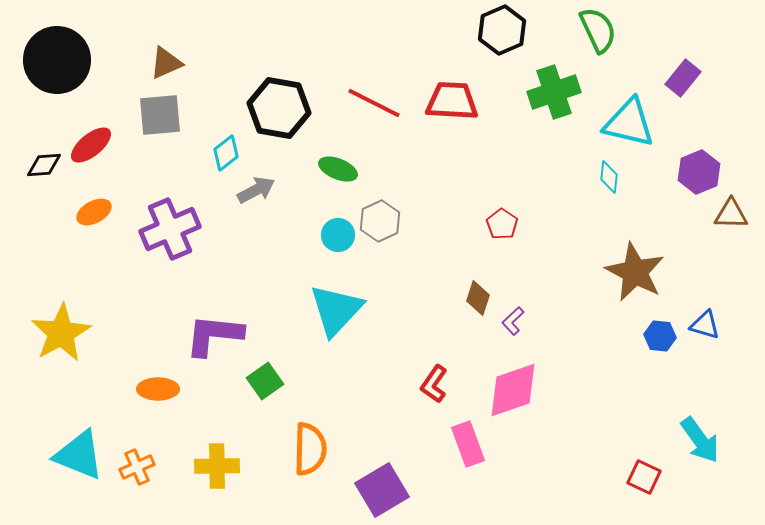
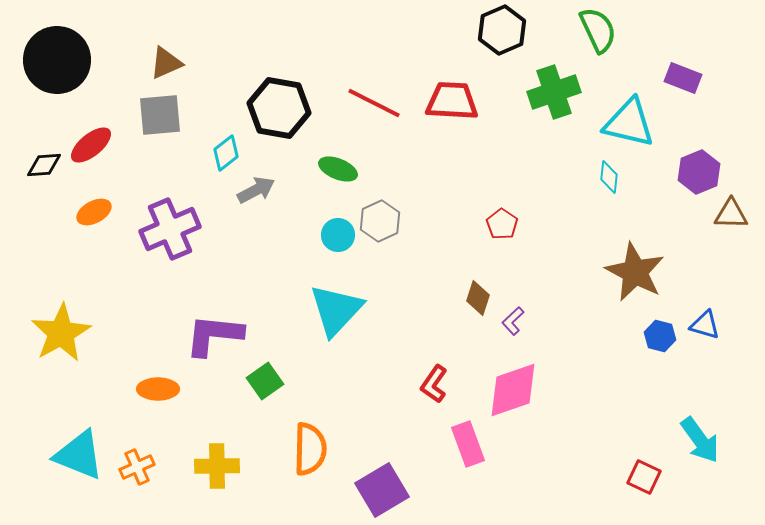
purple rectangle at (683, 78): rotated 72 degrees clockwise
blue hexagon at (660, 336): rotated 8 degrees clockwise
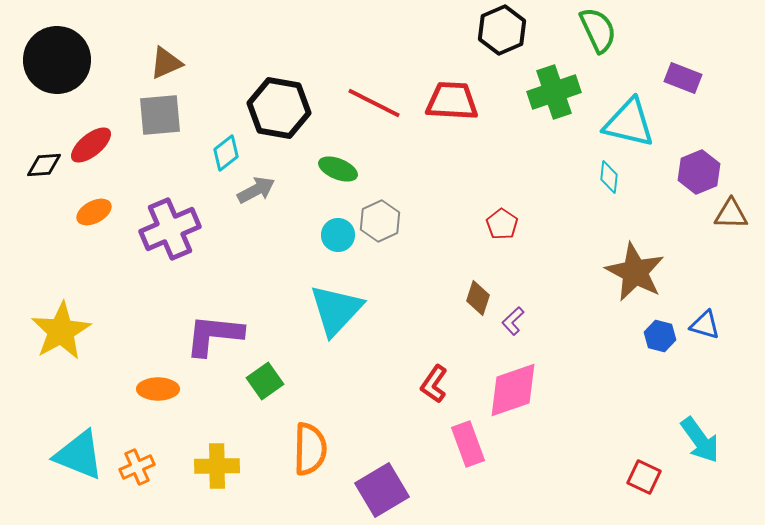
yellow star at (61, 333): moved 2 px up
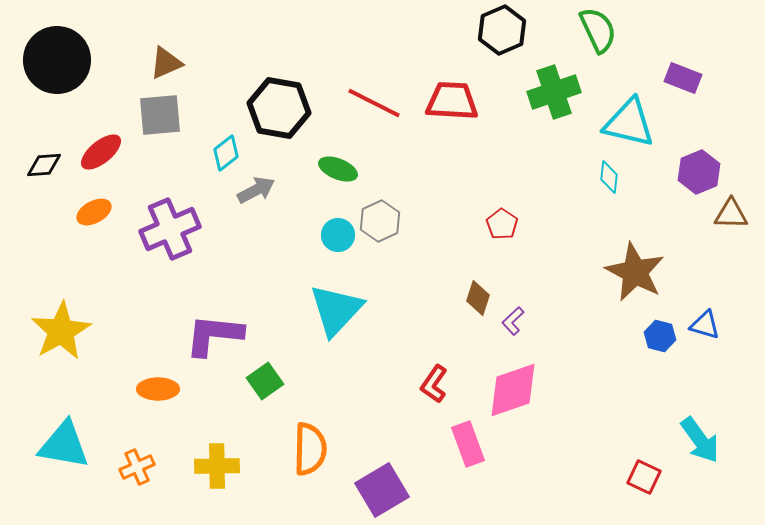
red ellipse at (91, 145): moved 10 px right, 7 px down
cyan triangle at (79, 455): moved 15 px left, 10 px up; rotated 12 degrees counterclockwise
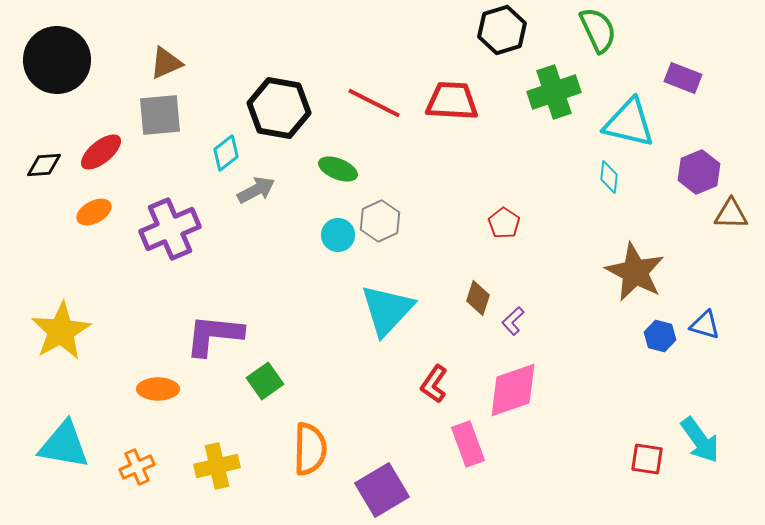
black hexagon at (502, 30): rotated 6 degrees clockwise
red pentagon at (502, 224): moved 2 px right, 1 px up
cyan triangle at (336, 310): moved 51 px right
yellow cross at (217, 466): rotated 12 degrees counterclockwise
red square at (644, 477): moved 3 px right, 18 px up; rotated 16 degrees counterclockwise
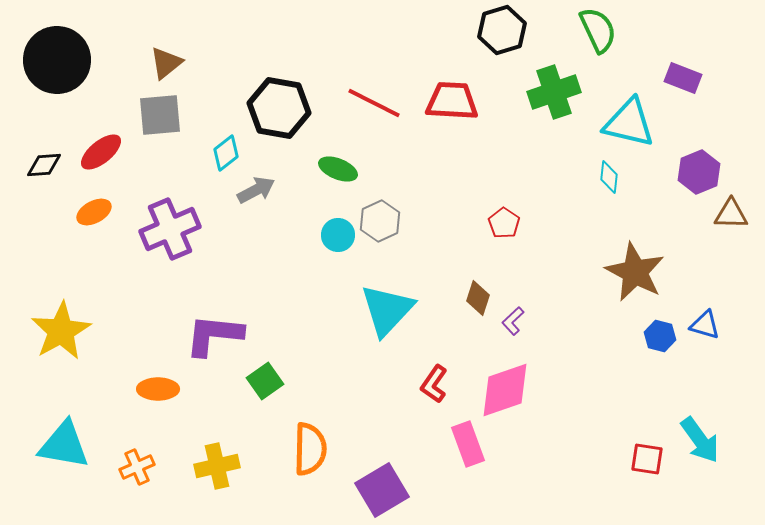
brown triangle at (166, 63): rotated 15 degrees counterclockwise
pink diamond at (513, 390): moved 8 px left
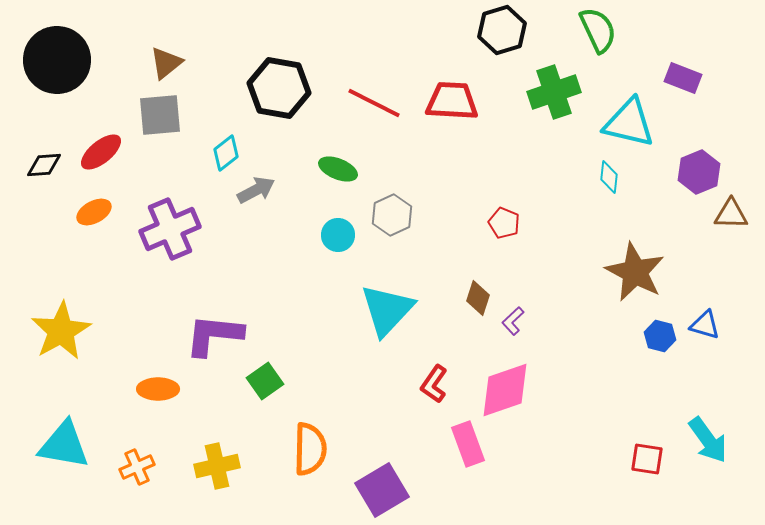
black hexagon at (279, 108): moved 20 px up
gray hexagon at (380, 221): moved 12 px right, 6 px up
red pentagon at (504, 223): rotated 12 degrees counterclockwise
cyan arrow at (700, 440): moved 8 px right
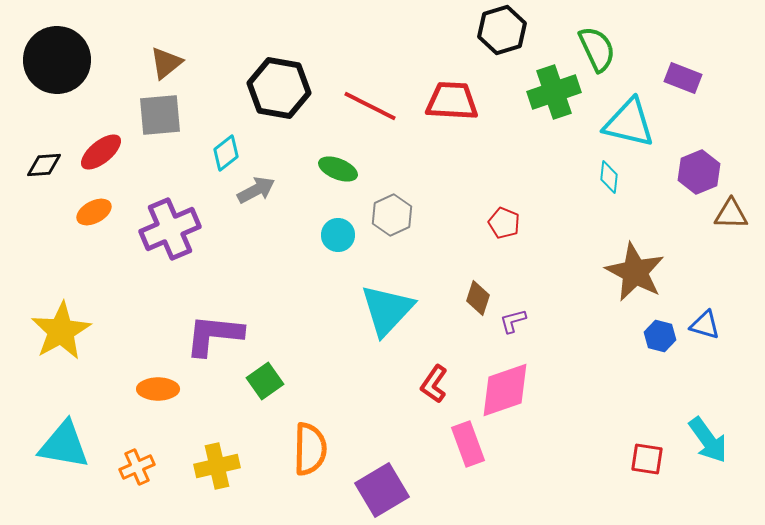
green semicircle at (598, 30): moved 1 px left, 19 px down
red line at (374, 103): moved 4 px left, 3 px down
purple L-shape at (513, 321): rotated 28 degrees clockwise
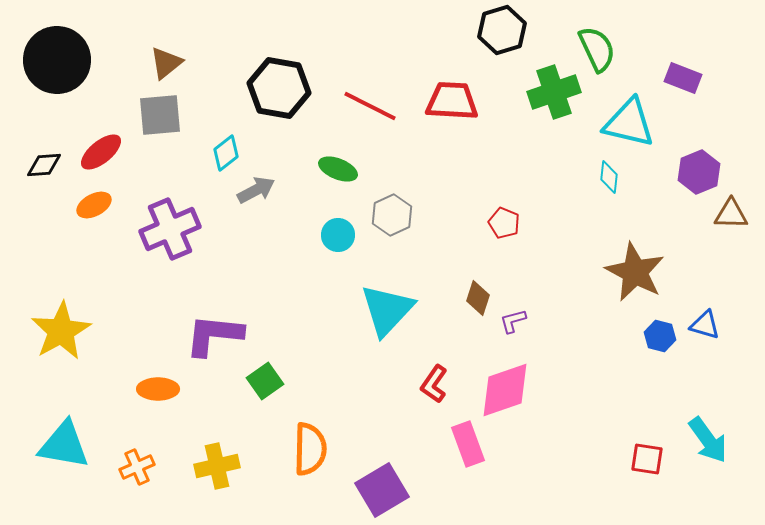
orange ellipse at (94, 212): moved 7 px up
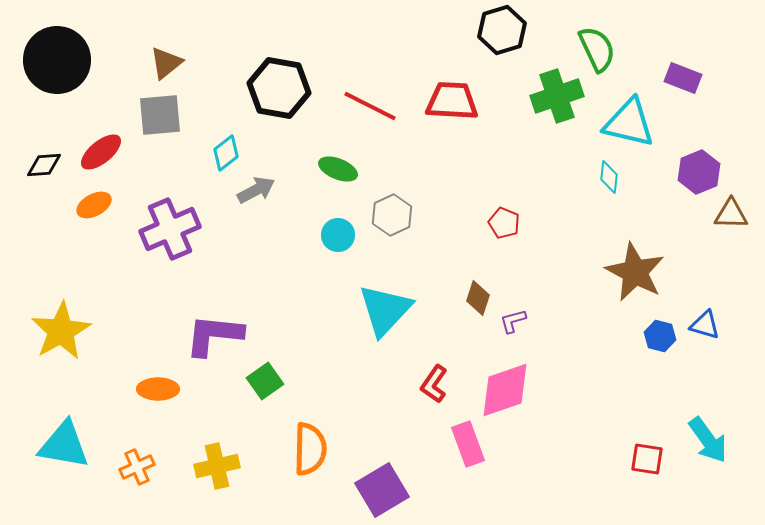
green cross at (554, 92): moved 3 px right, 4 px down
cyan triangle at (387, 310): moved 2 px left
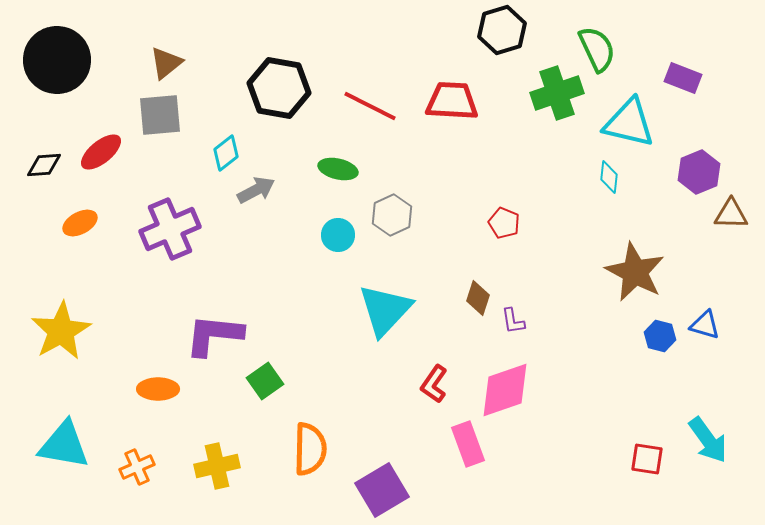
green cross at (557, 96): moved 3 px up
green ellipse at (338, 169): rotated 9 degrees counterclockwise
orange ellipse at (94, 205): moved 14 px left, 18 px down
purple L-shape at (513, 321): rotated 84 degrees counterclockwise
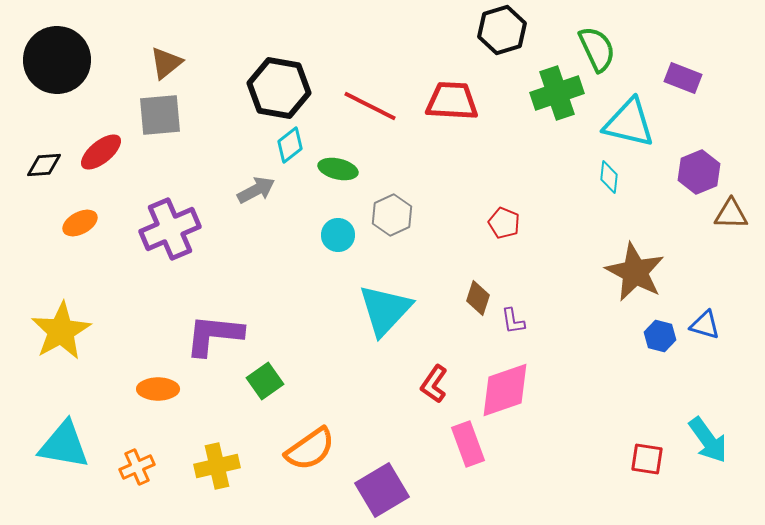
cyan diamond at (226, 153): moved 64 px right, 8 px up
orange semicircle at (310, 449): rotated 54 degrees clockwise
